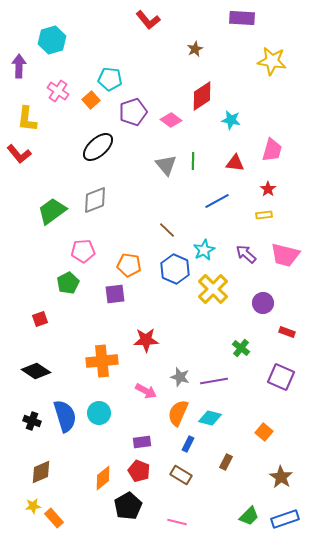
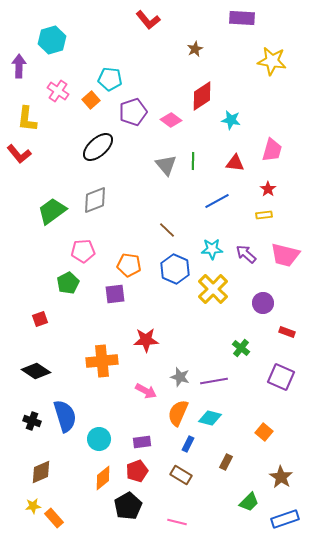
cyan star at (204, 250): moved 8 px right, 1 px up; rotated 25 degrees clockwise
cyan circle at (99, 413): moved 26 px down
red pentagon at (139, 471): moved 2 px left; rotated 30 degrees clockwise
green trapezoid at (249, 516): moved 14 px up
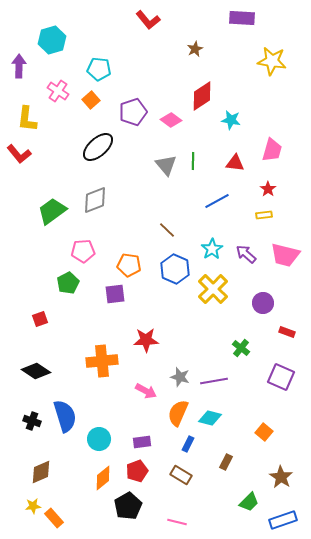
cyan pentagon at (110, 79): moved 11 px left, 10 px up
cyan star at (212, 249): rotated 30 degrees counterclockwise
blue rectangle at (285, 519): moved 2 px left, 1 px down
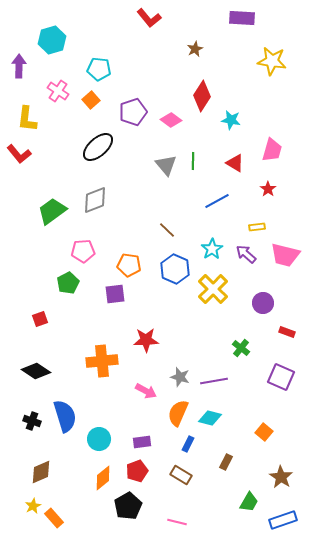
red L-shape at (148, 20): moved 1 px right, 2 px up
red diamond at (202, 96): rotated 24 degrees counterclockwise
red triangle at (235, 163): rotated 24 degrees clockwise
yellow rectangle at (264, 215): moved 7 px left, 12 px down
green trapezoid at (249, 502): rotated 15 degrees counterclockwise
yellow star at (33, 506): rotated 21 degrees counterclockwise
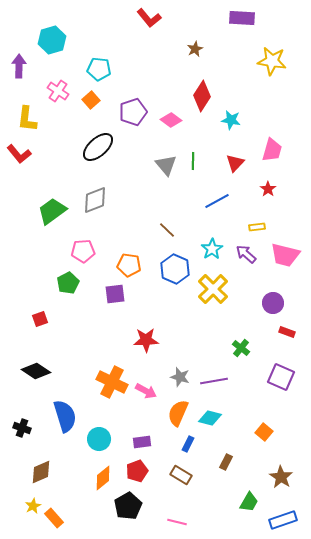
red triangle at (235, 163): rotated 42 degrees clockwise
purple circle at (263, 303): moved 10 px right
orange cross at (102, 361): moved 10 px right, 21 px down; rotated 32 degrees clockwise
black cross at (32, 421): moved 10 px left, 7 px down
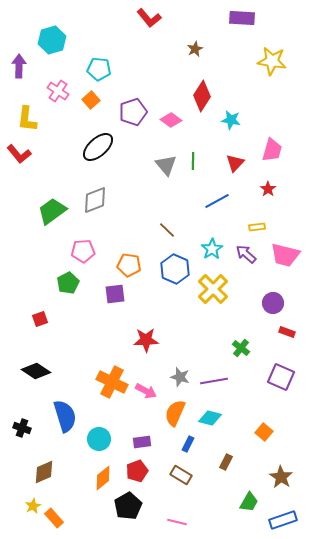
orange semicircle at (178, 413): moved 3 px left
brown diamond at (41, 472): moved 3 px right
